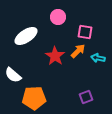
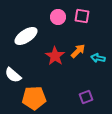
pink square: moved 3 px left, 16 px up
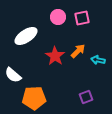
pink square: moved 2 px down; rotated 21 degrees counterclockwise
cyan arrow: moved 2 px down
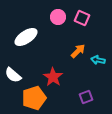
pink square: rotated 35 degrees clockwise
white ellipse: moved 1 px down
red star: moved 2 px left, 21 px down
orange pentagon: rotated 15 degrees counterclockwise
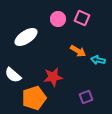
pink circle: moved 2 px down
orange arrow: rotated 77 degrees clockwise
red star: rotated 30 degrees clockwise
